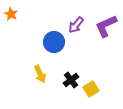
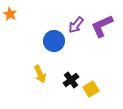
orange star: moved 1 px left
purple L-shape: moved 4 px left
blue circle: moved 1 px up
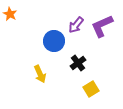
black cross: moved 7 px right, 17 px up
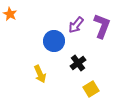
purple L-shape: rotated 135 degrees clockwise
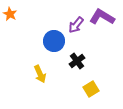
purple L-shape: moved 9 px up; rotated 80 degrees counterclockwise
black cross: moved 1 px left, 2 px up
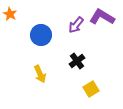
blue circle: moved 13 px left, 6 px up
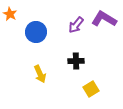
purple L-shape: moved 2 px right, 2 px down
blue circle: moved 5 px left, 3 px up
black cross: moved 1 px left; rotated 35 degrees clockwise
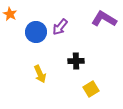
purple arrow: moved 16 px left, 2 px down
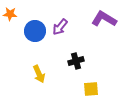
orange star: rotated 24 degrees counterclockwise
blue circle: moved 1 px left, 1 px up
black cross: rotated 14 degrees counterclockwise
yellow arrow: moved 1 px left
yellow square: rotated 28 degrees clockwise
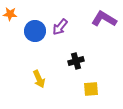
yellow arrow: moved 5 px down
